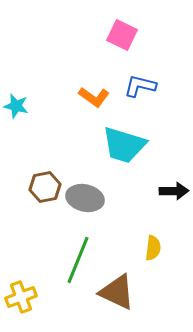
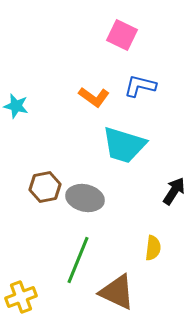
black arrow: rotated 56 degrees counterclockwise
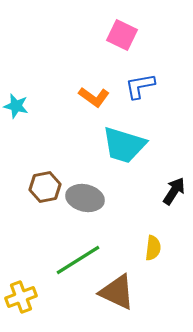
blue L-shape: rotated 24 degrees counterclockwise
green line: rotated 36 degrees clockwise
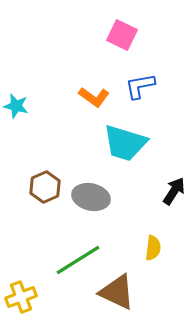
cyan trapezoid: moved 1 px right, 2 px up
brown hexagon: rotated 12 degrees counterclockwise
gray ellipse: moved 6 px right, 1 px up
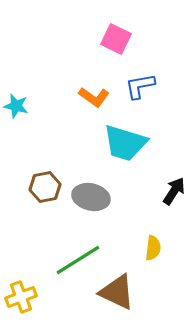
pink square: moved 6 px left, 4 px down
brown hexagon: rotated 12 degrees clockwise
